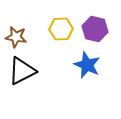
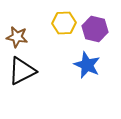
yellow hexagon: moved 3 px right, 6 px up
brown star: moved 1 px right
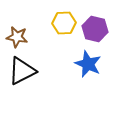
blue star: moved 1 px right, 1 px up
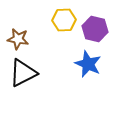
yellow hexagon: moved 3 px up
brown star: moved 1 px right, 2 px down
black triangle: moved 1 px right, 2 px down
